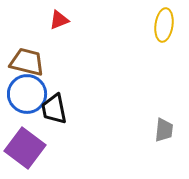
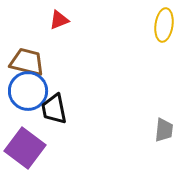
blue circle: moved 1 px right, 3 px up
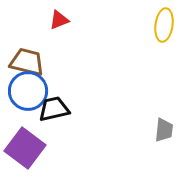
black trapezoid: rotated 88 degrees clockwise
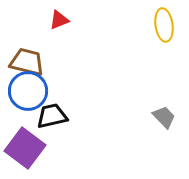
yellow ellipse: rotated 16 degrees counterclockwise
black trapezoid: moved 2 px left, 7 px down
gray trapezoid: moved 13 px up; rotated 50 degrees counterclockwise
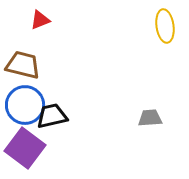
red triangle: moved 19 px left
yellow ellipse: moved 1 px right, 1 px down
brown trapezoid: moved 4 px left, 3 px down
blue circle: moved 3 px left, 14 px down
gray trapezoid: moved 14 px left, 1 px down; rotated 50 degrees counterclockwise
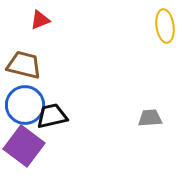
brown trapezoid: moved 1 px right
purple square: moved 1 px left, 2 px up
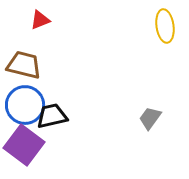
gray trapezoid: rotated 50 degrees counterclockwise
purple square: moved 1 px up
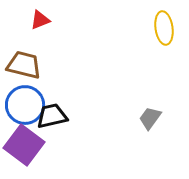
yellow ellipse: moved 1 px left, 2 px down
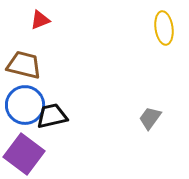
purple square: moved 9 px down
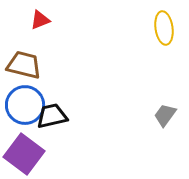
gray trapezoid: moved 15 px right, 3 px up
